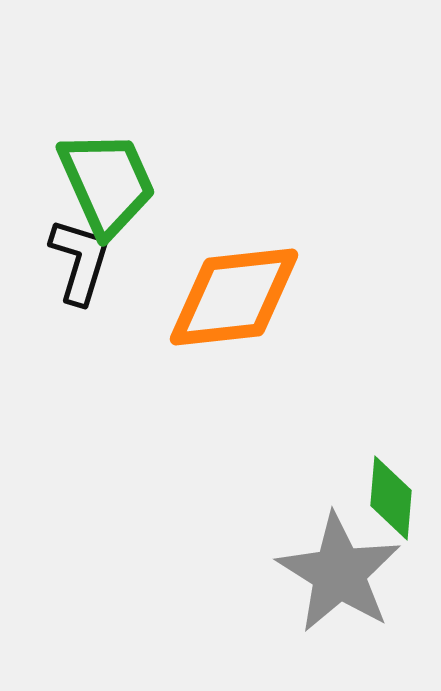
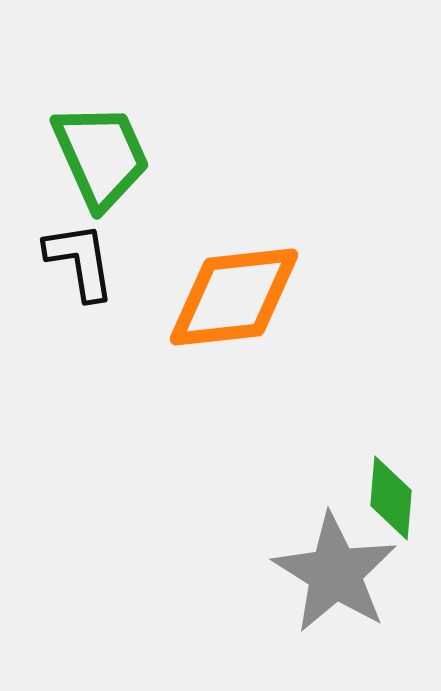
green trapezoid: moved 6 px left, 27 px up
black L-shape: rotated 26 degrees counterclockwise
gray star: moved 4 px left
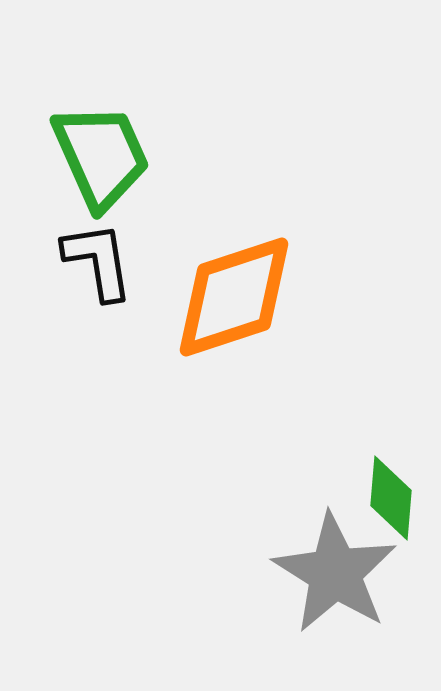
black L-shape: moved 18 px right
orange diamond: rotated 12 degrees counterclockwise
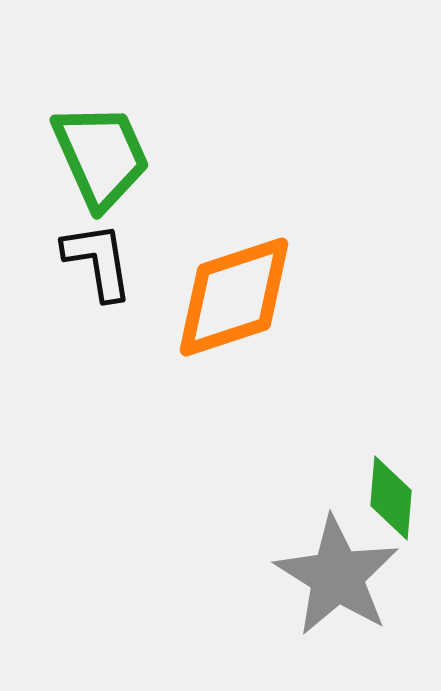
gray star: moved 2 px right, 3 px down
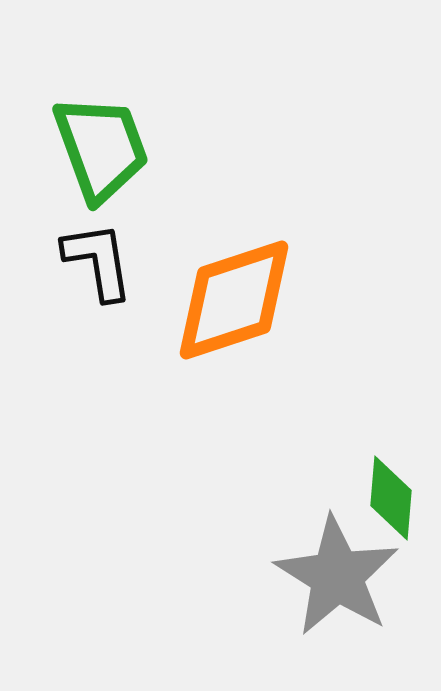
green trapezoid: moved 8 px up; rotated 4 degrees clockwise
orange diamond: moved 3 px down
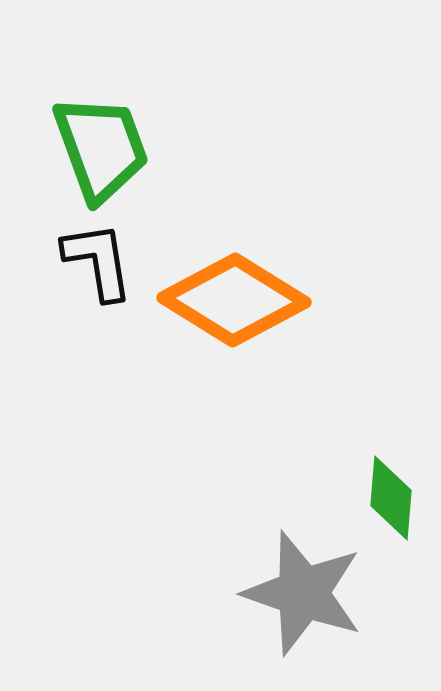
orange diamond: rotated 50 degrees clockwise
gray star: moved 34 px left, 17 px down; rotated 13 degrees counterclockwise
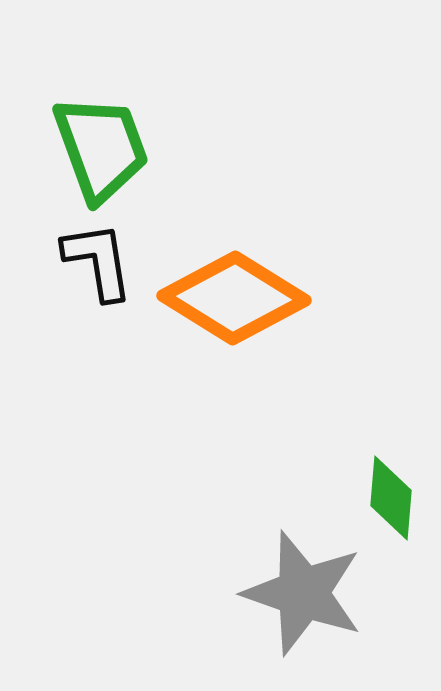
orange diamond: moved 2 px up
